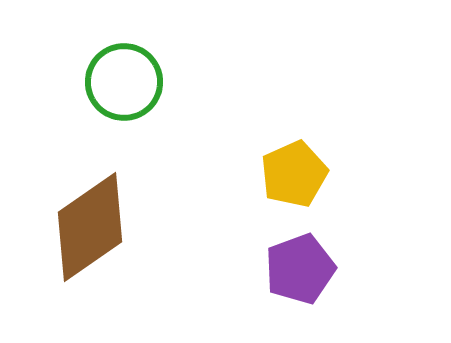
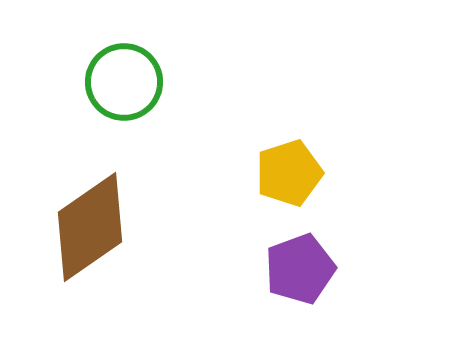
yellow pentagon: moved 5 px left, 1 px up; rotated 6 degrees clockwise
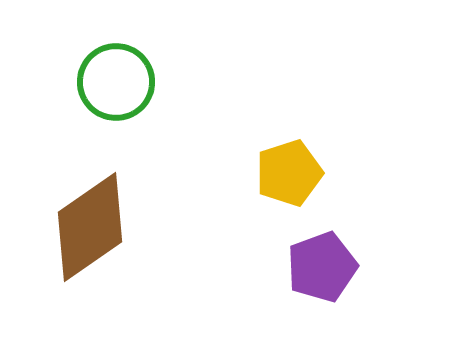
green circle: moved 8 px left
purple pentagon: moved 22 px right, 2 px up
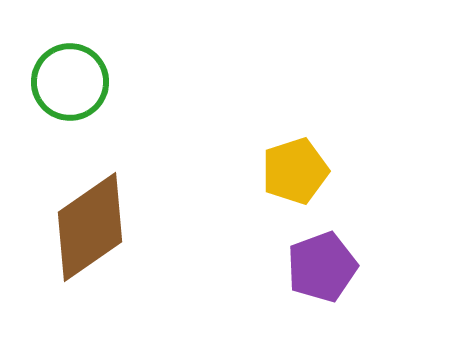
green circle: moved 46 px left
yellow pentagon: moved 6 px right, 2 px up
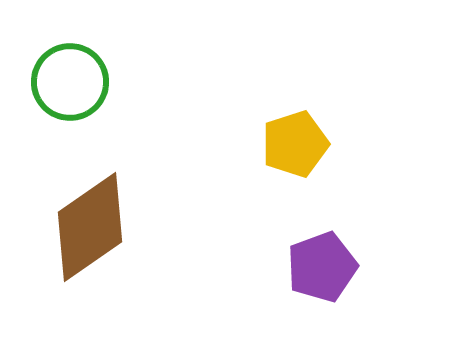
yellow pentagon: moved 27 px up
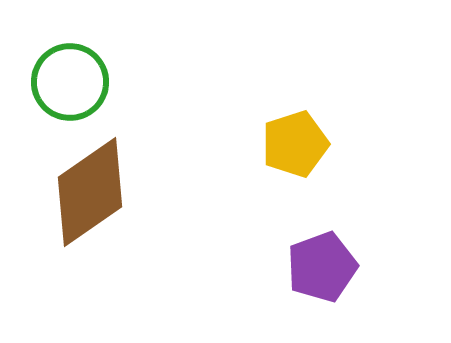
brown diamond: moved 35 px up
